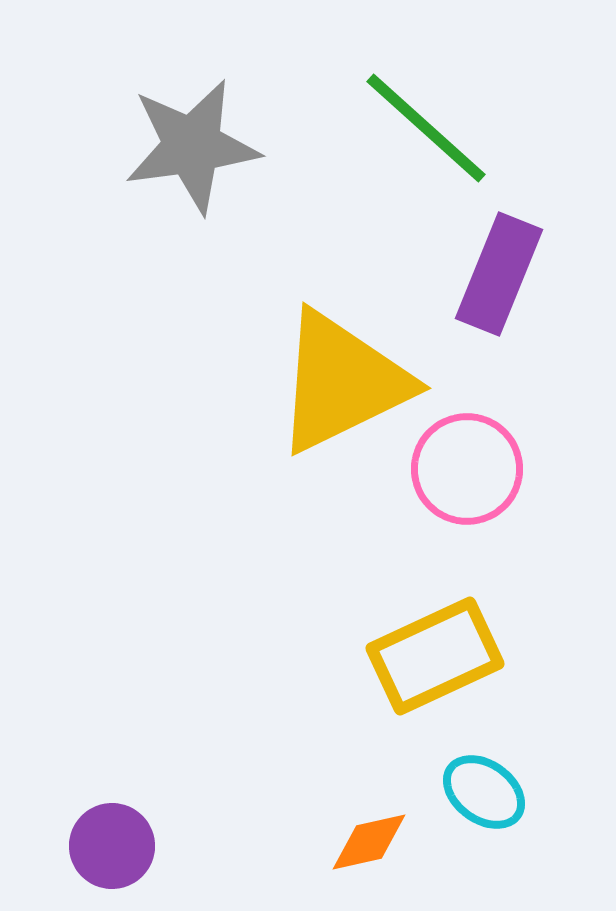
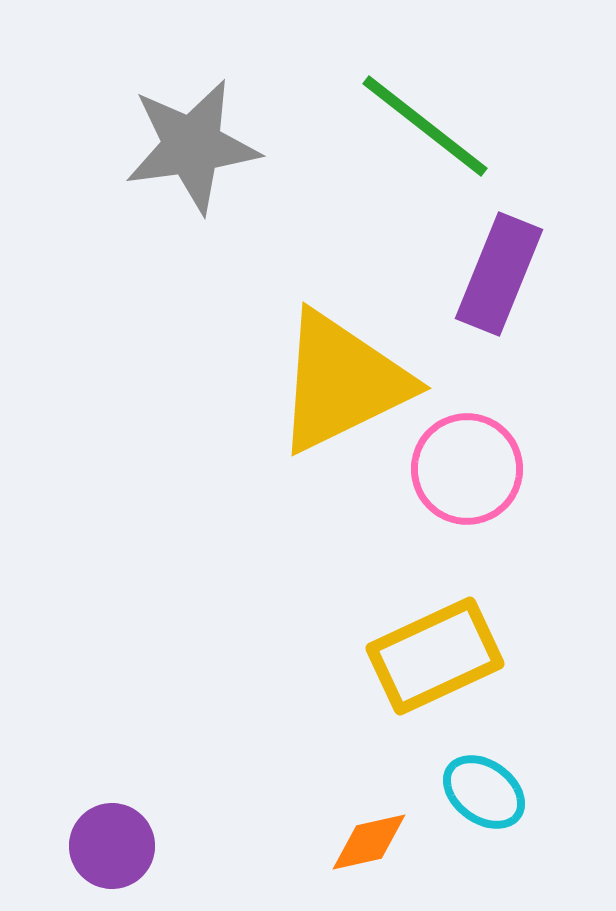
green line: moved 1 px left, 2 px up; rotated 4 degrees counterclockwise
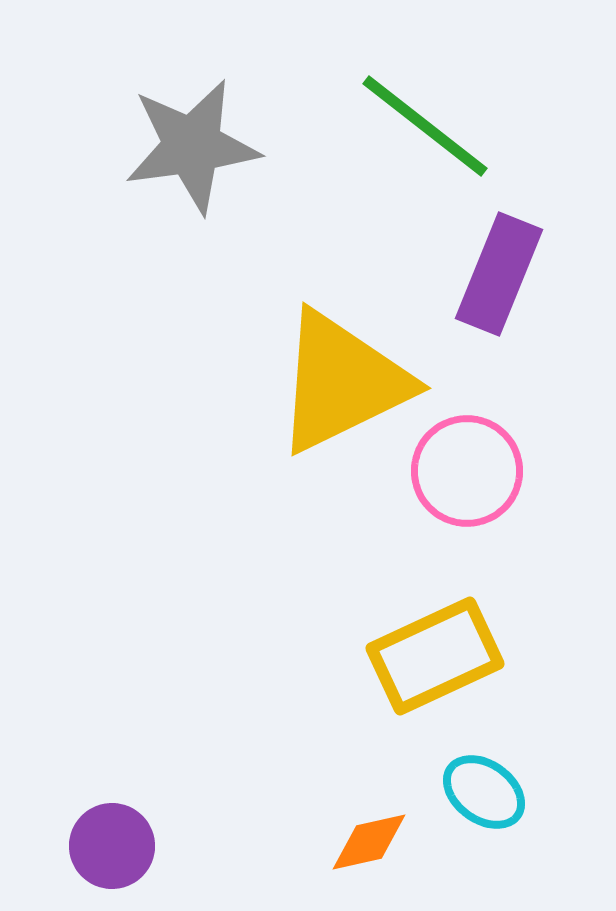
pink circle: moved 2 px down
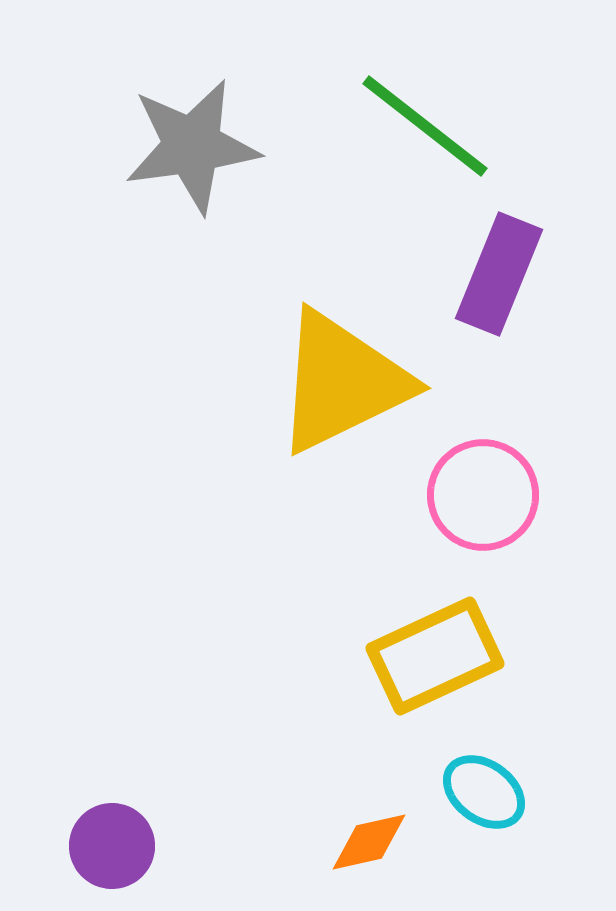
pink circle: moved 16 px right, 24 px down
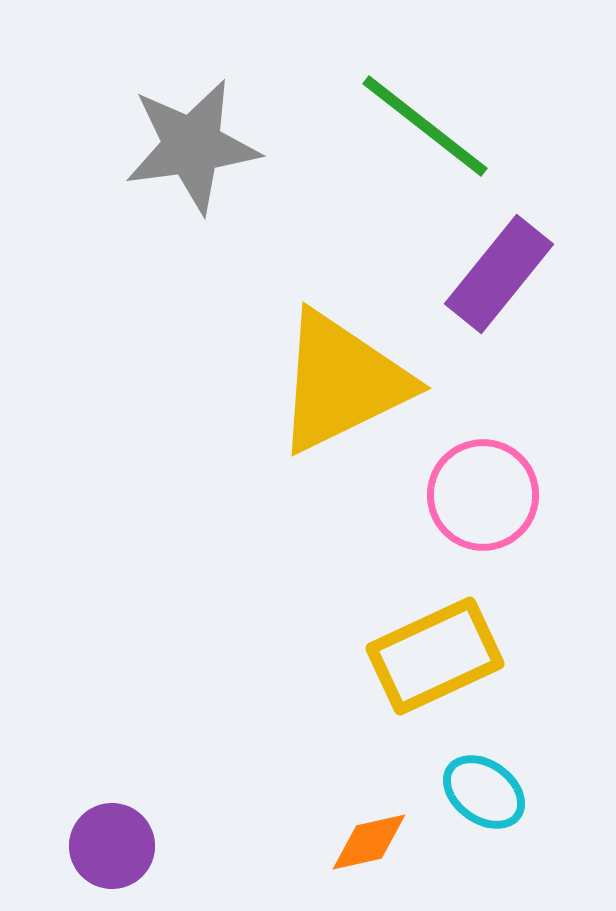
purple rectangle: rotated 17 degrees clockwise
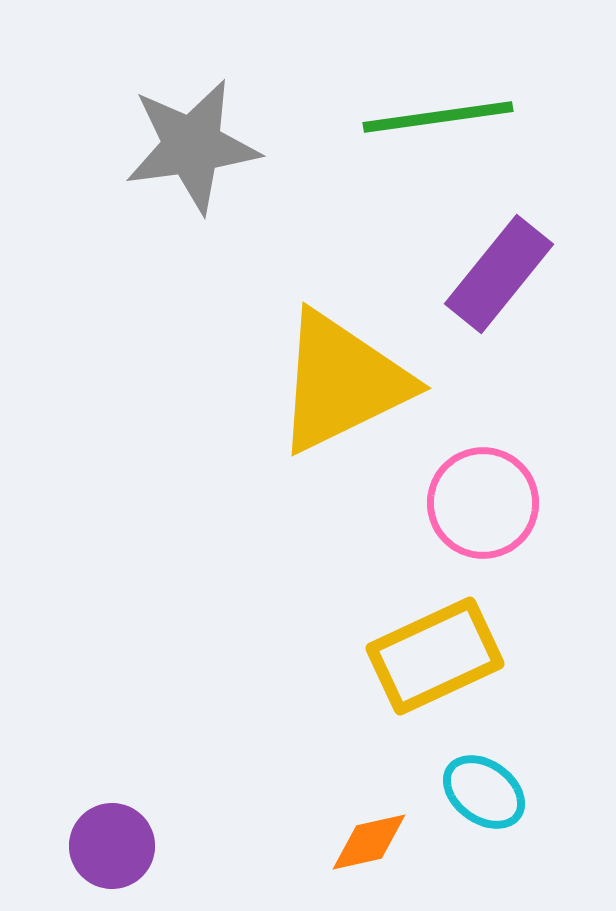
green line: moved 13 px right, 9 px up; rotated 46 degrees counterclockwise
pink circle: moved 8 px down
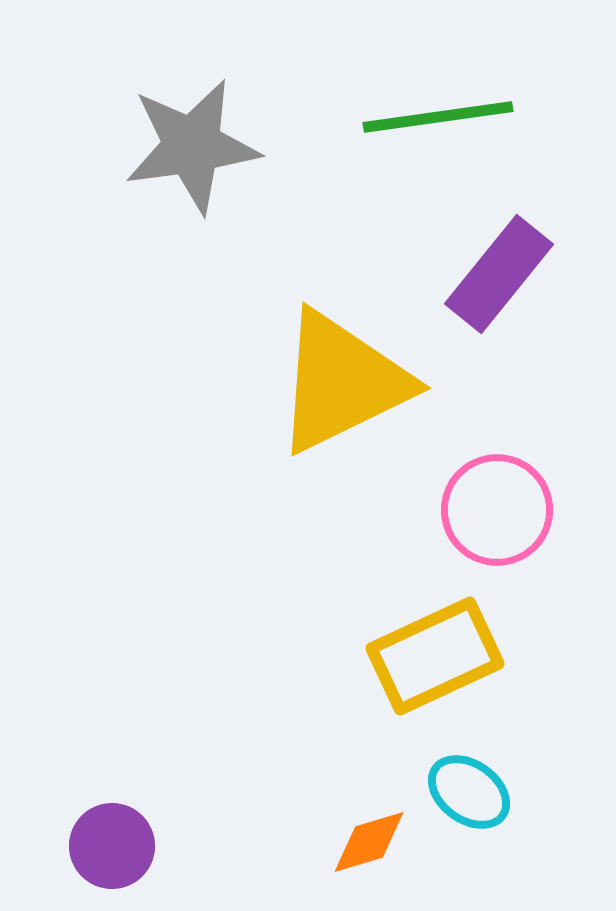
pink circle: moved 14 px right, 7 px down
cyan ellipse: moved 15 px left
orange diamond: rotated 4 degrees counterclockwise
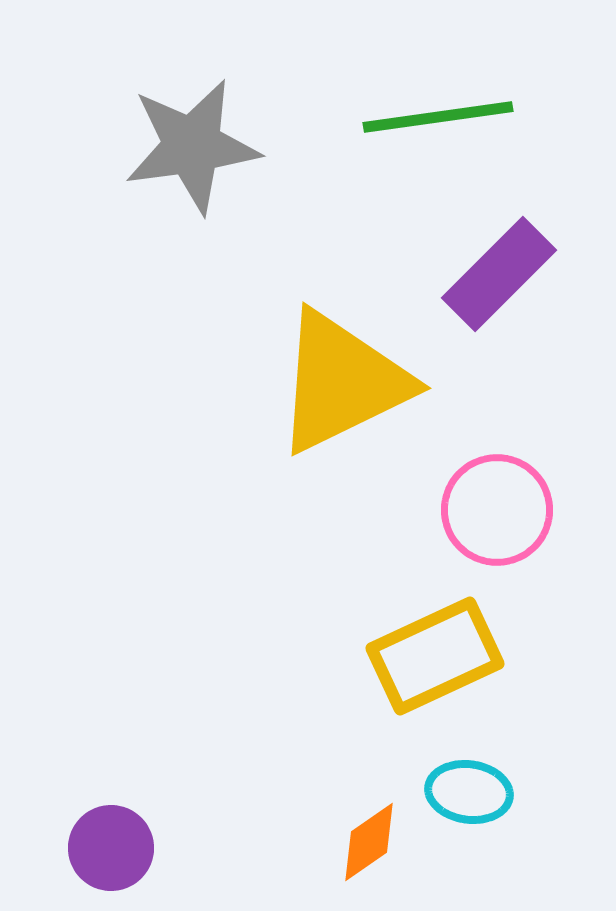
purple rectangle: rotated 6 degrees clockwise
cyan ellipse: rotated 28 degrees counterclockwise
orange diamond: rotated 18 degrees counterclockwise
purple circle: moved 1 px left, 2 px down
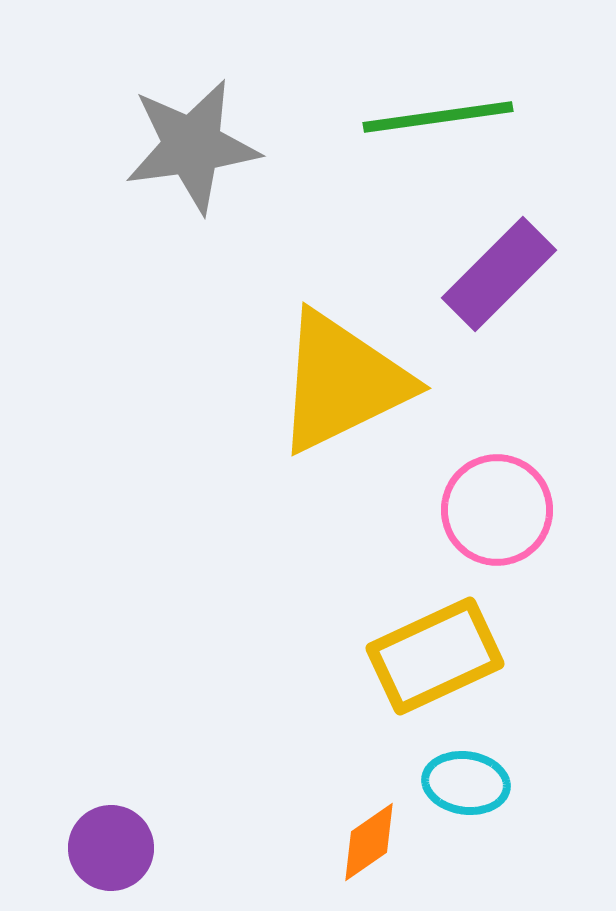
cyan ellipse: moved 3 px left, 9 px up
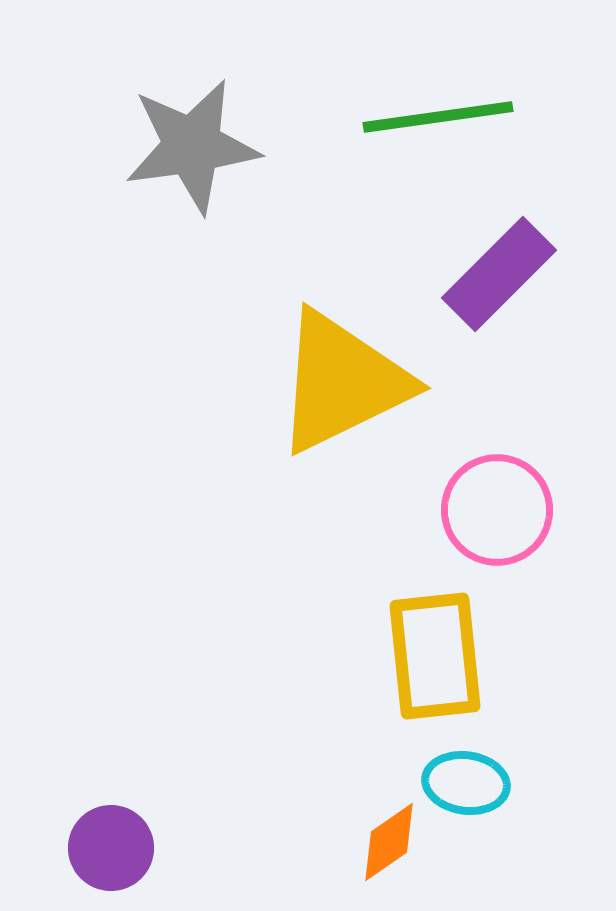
yellow rectangle: rotated 71 degrees counterclockwise
orange diamond: moved 20 px right
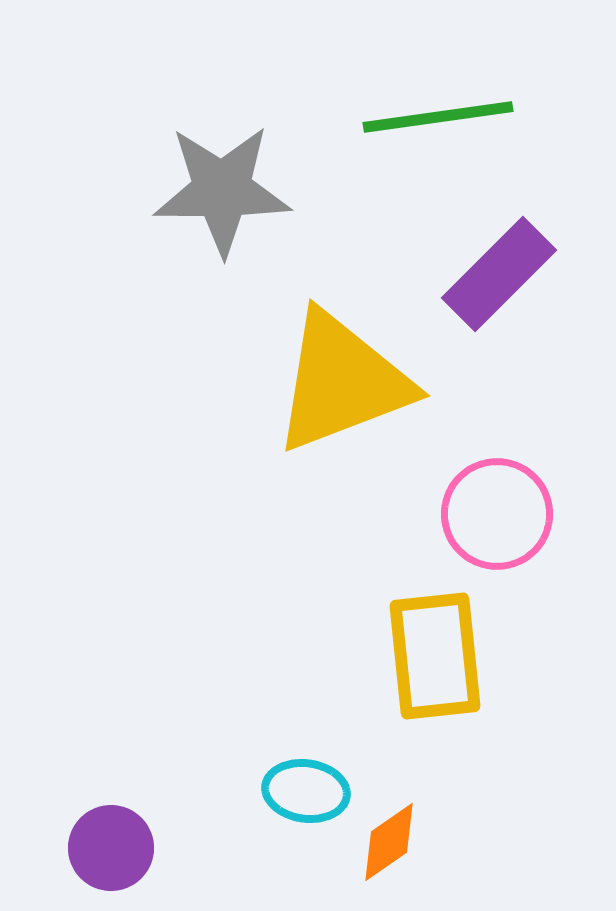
gray star: moved 30 px right, 44 px down; rotated 8 degrees clockwise
yellow triangle: rotated 5 degrees clockwise
pink circle: moved 4 px down
cyan ellipse: moved 160 px left, 8 px down
